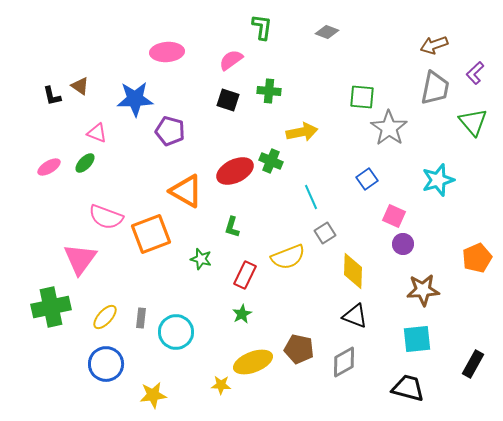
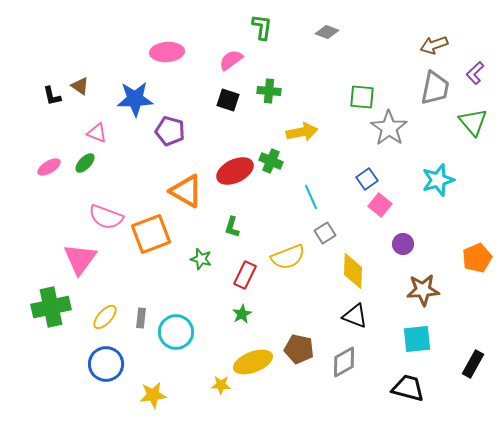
pink square at (394, 216): moved 14 px left, 11 px up; rotated 15 degrees clockwise
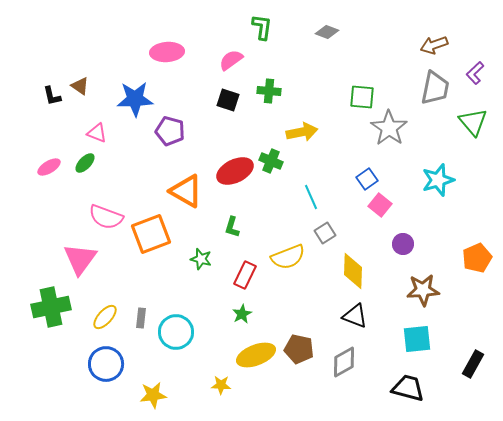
yellow ellipse at (253, 362): moved 3 px right, 7 px up
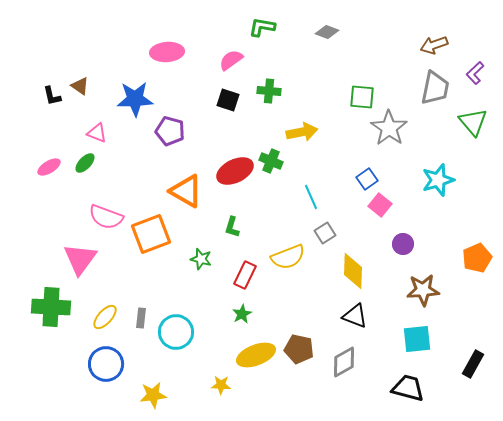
green L-shape at (262, 27): rotated 88 degrees counterclockwise
green cross at (51, 307): rotated 15 degrees clockwise
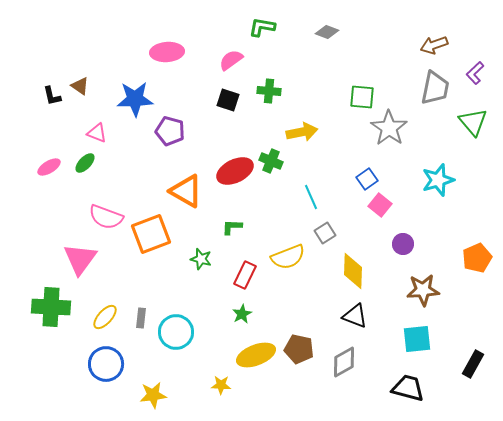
green L-shape at (232, 227): rotated 75 degrees clockwise
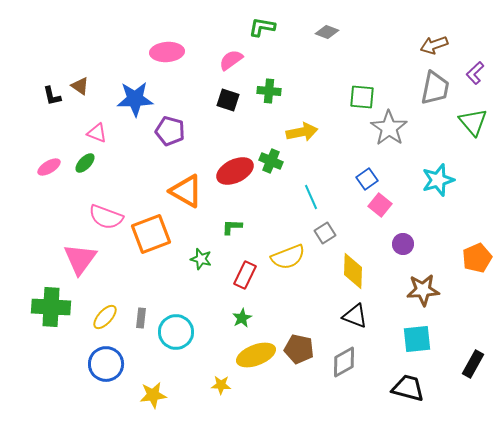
green star at (242, 314): moved 4 px down
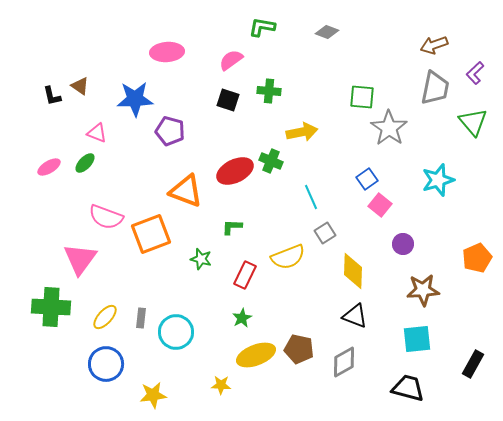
orange triangle at (186, 191): rotated 9 degrees counterclockwise
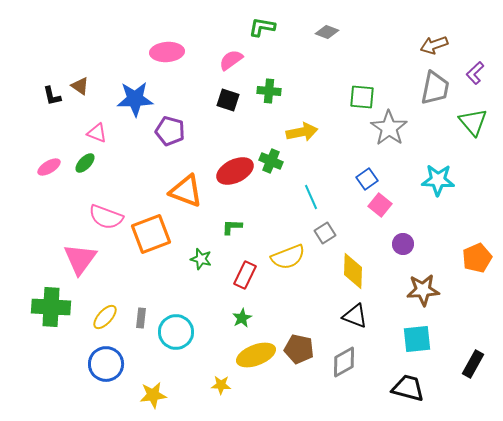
cyan star at (438, 180): rotated 20 degrees clockwise
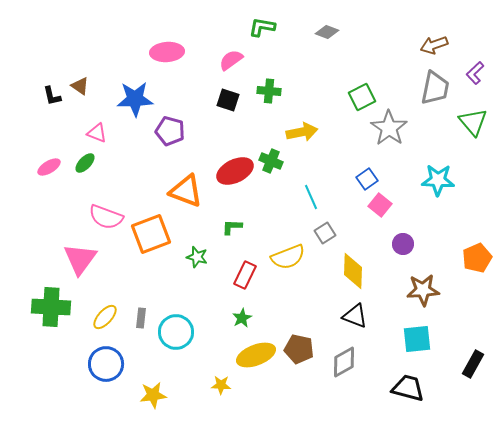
green square at (362, 97): rotated 32 degrees counterclockwise
green star at (201, 259): moved 4 px left, 2 px up
